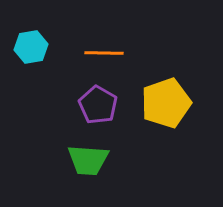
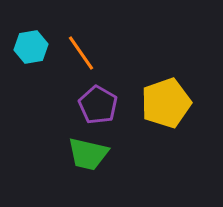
orange line: moved 23 px left; rotated 54 degrees clockwise
green trapezoid: moved 6 px up; rotated 9 degrees clockwise
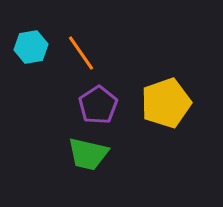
purple pentagon: rotated 9 degrees clockwise
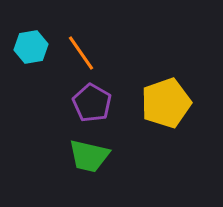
purple pentagon: moved 6 px left, 2 px up; rotated 9 degrees counterclockwise
green trapezoid: moved 1 px right, 2 px down
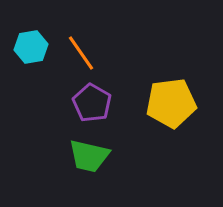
yellow pentagon: moved 5 px right; rotated 12 degrees clockwise
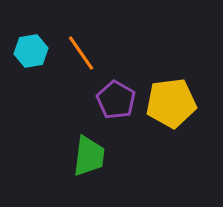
cyan hexagon: moved 4 px down
purple pentagon: moved 24 px right, 3 px up
green trapezoid: rotated 96 degrees counterclockwise
